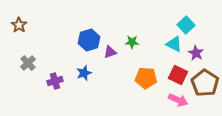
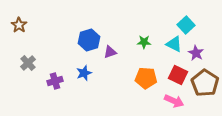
green star: moved 12 px right
pink arrow: moved 4 px left, 1 px down
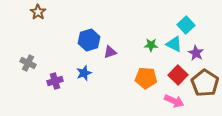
brown star: moved 19 px right, 13 px up
green star: moved 7 px right, 3 px down
gray cross: rotated 21 degrees counterclockwise
red square: rotated 18 degrees clockwise
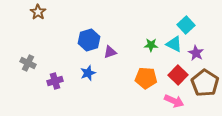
blue star: moved 4 px right
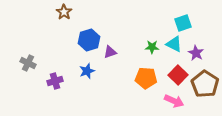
brown star: moved 26 px right
cyan square: moved 3 px left, 2 px up; rotated 24 degrees clockwise
green star: moved 1 px right, 2 px down
blue star: moved 1 px left, 2 px up
brown pentagon: moved 1 px down
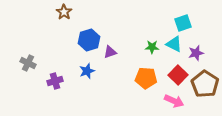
purple star: rotated 28 degrees clockwise
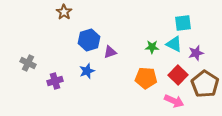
cyan square: rotated 12 degrees clockwise
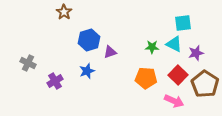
purple cross: rotated 14 degrees counterclockwise
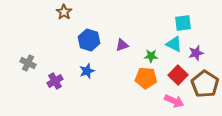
blue hexagon: rotated 25 degrees counterclockwise
green star: moved 1 px left, 9 px down
purple triangle: moved 12 px right, 7 px up
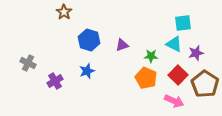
orange pentagon: rotated 20 degrees clockwise
